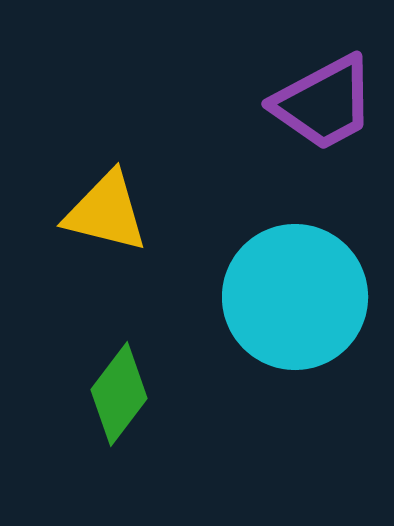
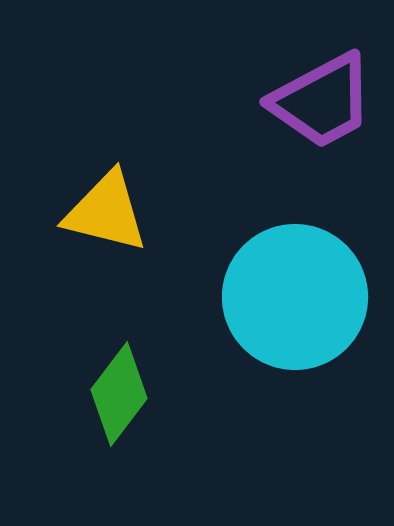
purple trapezoid: moved 2 px left, 2 px up
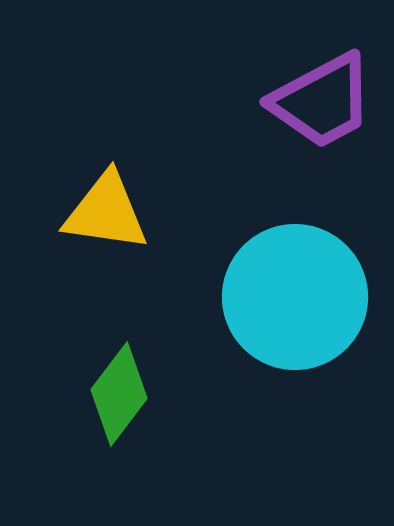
yellow triangle: rotated 6 degrees counterclockwise
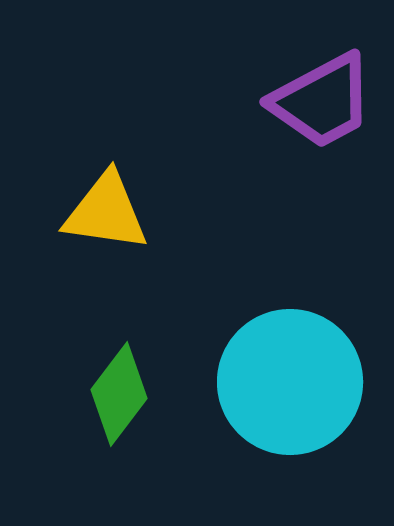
cyan circle: moved 5 px left, 85 px down
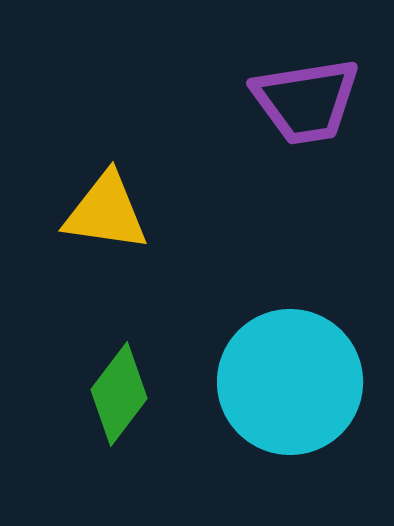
purple trapezoid: moved 16 px left; rotated 19 degrees clockwise
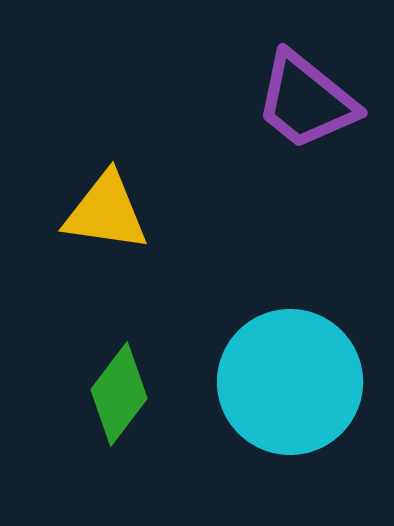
purple trapezoid: rotated 48 degrees clockwise
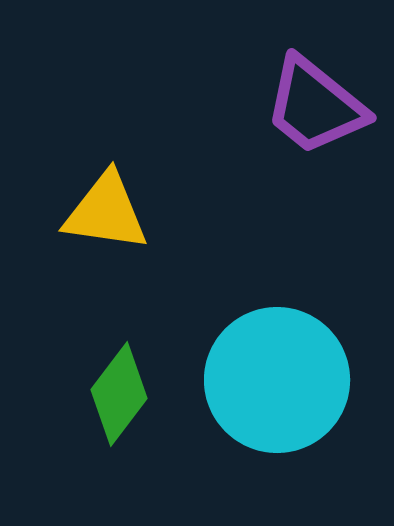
purple trapezoid: moved 9 px right, 5 px down
cyan circle: moved 13 px left, 2 px up
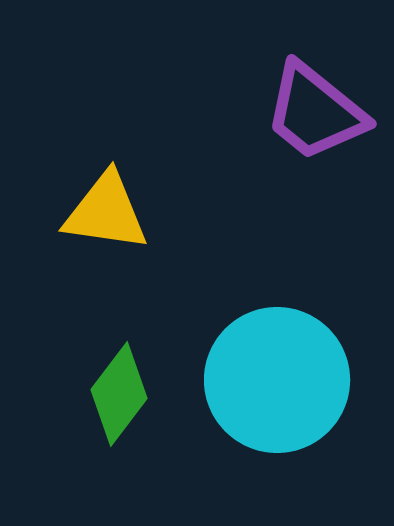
purple trapezoid: moved 6 px down
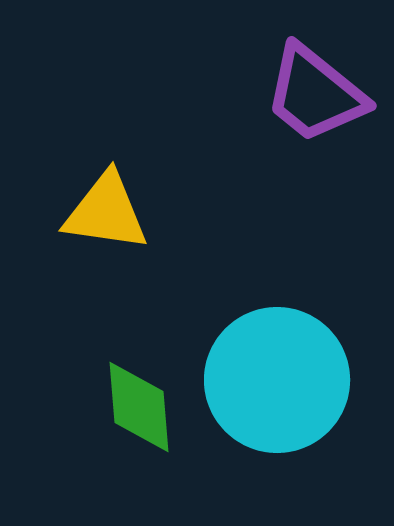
purple trapezoid: moved 18 px up
green diamond: moved 20 px right, 13 px down; rotated 42 degrees counterclockwise
